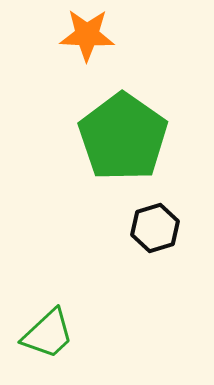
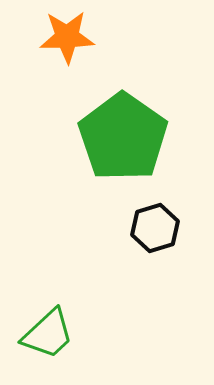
orange star: moved 20 px left, 2 px down; rotated 4 degrees counterclockwise
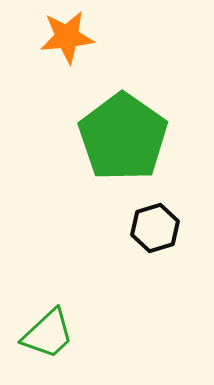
orange star: rotated 4 degrees counterclockwise
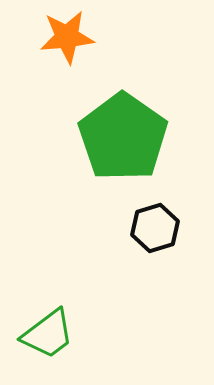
green trapezoid: rotated 6 degrees clockwise
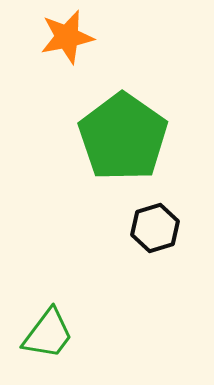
orange star: rotated 6 degrees counterclockwise
green trapezoid: rotated 16 degrees counterclockwise
